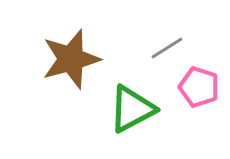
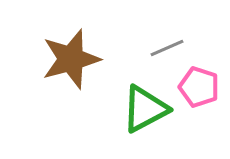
gray line: rotated 8 degrees clockwise
green triangle: moved 13 px right
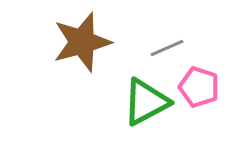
brown star: moved 11 px right, 17 px up
green triangle: moved 1 px right, 7 px up
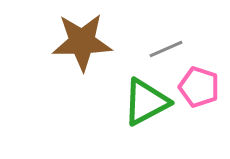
brown star: rotated 14 degrees clockwise
gray line: moved 1 px left, 1 px down
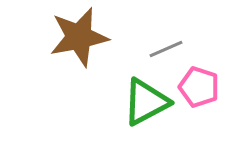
brown star: moved 3 px left, 5 px up; rotated 10 degrees counterclockwise
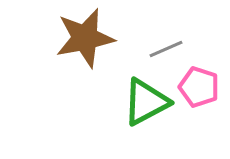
brown star: moved 6 px right, 1 px down
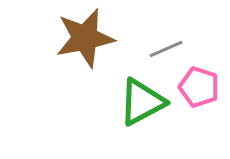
green triangle: moved 4 px left
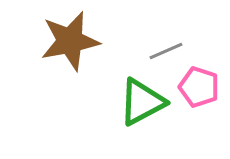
brown star: moved 15 px left, 3 px down
gray line: moved 2 px down
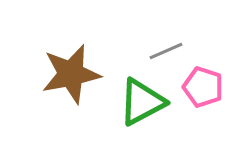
brown star: moved 1 px right, 33 px down
pink pentagon: moved 4 px right
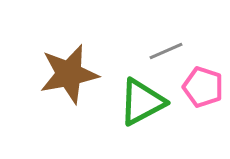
brown star: moved 2 px left
